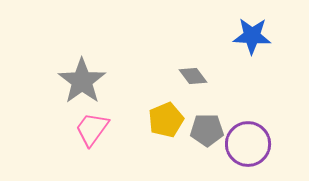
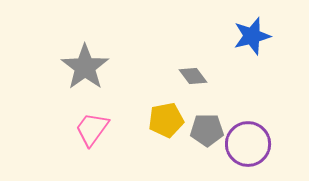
blue star: rotated 18 degrees counterclockwise
gray star: moved 3 px right, 14 px up
yellow pentagon: rotated 12 degrees clockwise
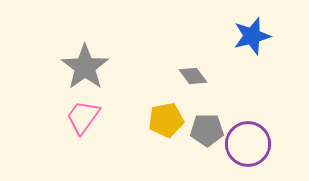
pink trapezoid: moved 9 px left, 12 px up
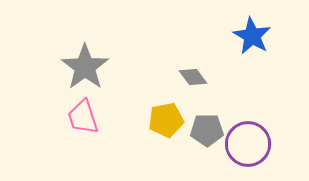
blue star: rotated 27 degrees counterclockwise
gray diamond: moved 1 px down
pink trapezoid: rotated 54 degrees counterclockwise
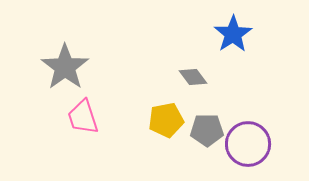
blue star: moved 19 px left, 2 px up; rotated 9 degrees clockwise
gray star: moved 20 px left
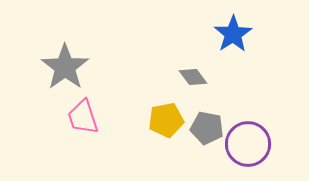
gray pentagon: moved 2 px up; rotated 12 degrees clockwise
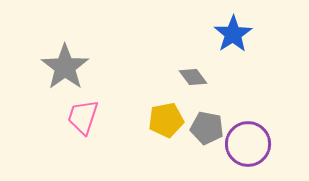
pink trapezoid: rotated 36 degrees clockwise
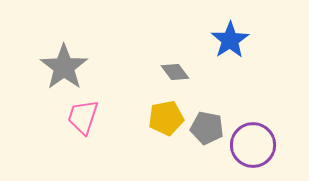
blue star: moved 3 px left, 6 px down
gray star: moved 1 px left
gray diamond: moved 18 px left, 5 px up
yellow pentagon: moved 2 px up
purple circle: moved 5 px right, 1 px down
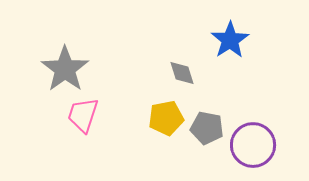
gray star: moved 1 px right, 2 px down
gray diamond: moved 7 px right, 1 px down; rotated 20 degrees clockwise
pink trapezoid: moved 2 px up
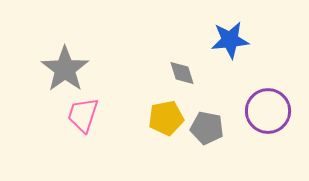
blue star: rotated 27 degrees clockwise
purple circle: moved 15 px right, 34 px up
